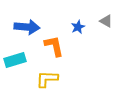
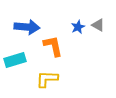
gray triangle: moved 8 px left, 4 px down
orange L-shape: moved 1 px left
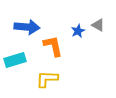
blue star: moved 4 px down
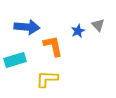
gray triangle: rotated 16 degrees clockwise
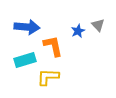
cyan rectangle: moved 10 px right
yellow L-shape: moved 1 px right, 2 px up
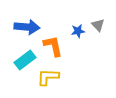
blue star: rotated 16 degrees clockwise
cyan rectangle: rotated 20 degrees counterclockwise
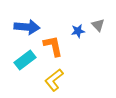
yellow L-shape: moved 6 px right, 3 px down; rotated 40 degrees counterclockwise
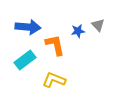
blue arrow: moved 1 px right
orange L-shape: moved 2 px right, 1 px up
yellow L-shape: rotated 60 degrees clockwise
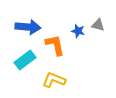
gray triangle: rotated 32 degrees counterclockwise
blue star: rotated 24 degrees clockwise
